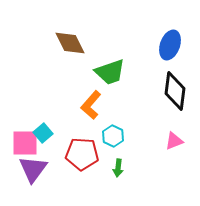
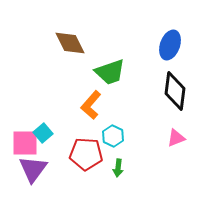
pink triangle: moved 2 px right, 3 px up
red pentagon: moved 4 px right
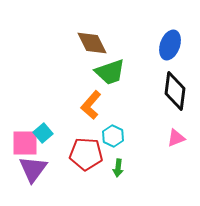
brown diamond: moved 22 px right
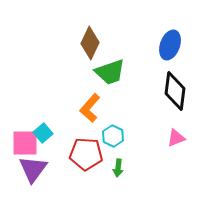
brown diamond: moved 2 px left; rotated 52 degrees clockwise
orange L-shape: moved 1 px left, 3 px down
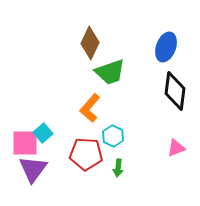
blue ellipse: moved 4 px left, 2 px down
pink triangle: moved 10 px down
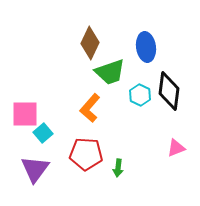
blue ellipse: moved 20 px left; rotated 28 degrees counterclockwise
black diamond: moved 6 px left
cyan hexagon: moved 27 px right, 41 px up
pink square: moved 29 px up
purple triangle: moved 2 px right
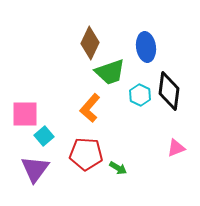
cyan square: moved 1 px right, 3 px down
green arrow: rotated 66 degrees counterclockwise
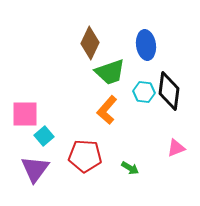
blue ellipse: moved 2 px up
cyan hexagon: moved 4 px right, 3 px up; rotated 20 degrees counterclockwise
orange L-shape: moved 17 px right, 2 px down
red pentagon: moved 1 px left, 2 px down
green arrow: moved 12 px right
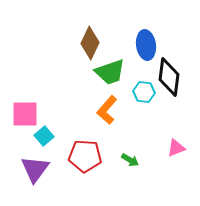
black diamond: moved 14 px up
green arrow: moved 8 px up
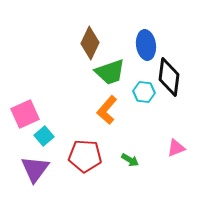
pink square: rotated 24 degrees counterclockwise
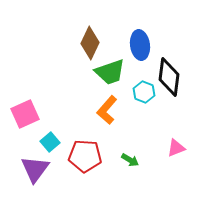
blue ellipse: moved 6 px left
cyan hexagon: rotated 15 degrees clockwise
cyan square: moved 6 px right, 6 px down
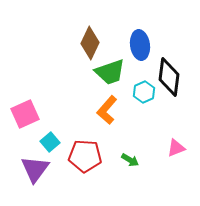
cyan hexagon: rotated 15 degrees clockwise
